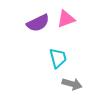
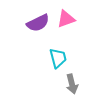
gray arrow: rotated 60 degrees clockwise
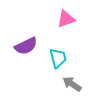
purple semicircle: moved 12 px left, 23 px down
gray arrow: rotated 138 degrees clockwise
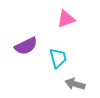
gray arrow: moved 3 px right; rotated 18 degrees counterclockwise
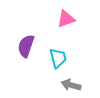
purple semicircle: rotated 135 degrees clockwise
gray arrow: moved 4 px left, 1 px down
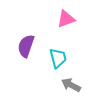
gray arrow: rotated 12 degrees clockwise
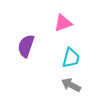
pink triangle: moved 3 px left, 4 px down
cyan trapezoid: moved 13 px right; rotated 30 degrees clockwise
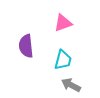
purple semicircle: rotated 25 degrees counterclockwise
cyan trapezoid: moved 8 px left, 2 px down
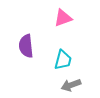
pink triangle: moved 5 px up
gray arrow: rotated 48 degrees counterclockwise
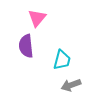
pink triangle: moved 26 px left; rotated 30 degrees counterclockwise
cyan trapezoid: moved 1 px left
